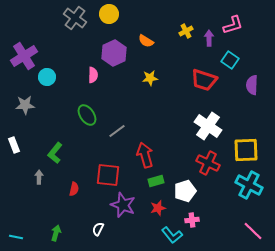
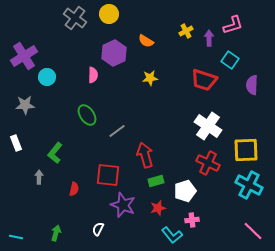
white rectangle: moved 2 px right, 2 px up
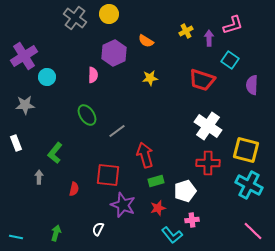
red trapezoid: moved 2 px left
yellow square: rotated 16 degrees clockwise
red cross: rotated 25 degrees counterclockwise
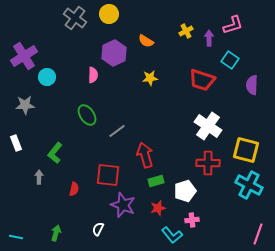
pink line: moved 5 px right, 3 px down; rotated 65 degrees clockwise
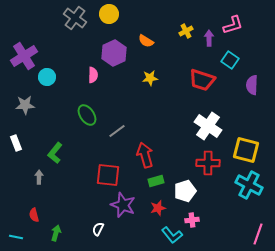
red semicircle: moved 40 px left, 26 px down; rotated 152 degrees clockwise
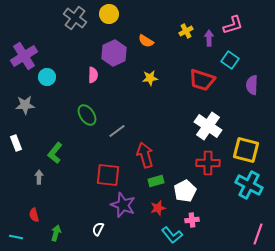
white pentagon: rotated 10 degrees counterclockwise
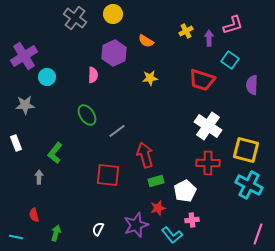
yellow circle: moved 4 px right
purple star: moved 13 px right, 20 px down; rotated 30 degrees clockwise
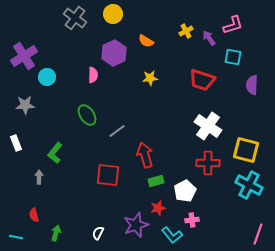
purple arrow: rotated 35 degrees counterclockwise
cyan square: moved 3 px right, 3 px up; rotated 24 degrees counterclockwise
white semicircle: moved 4 px down
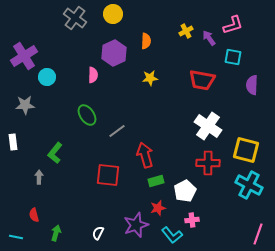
orange semicircle: rotated 119 degrees counterclockwise
red trapezoid: rotated 8 degrees counterclockwise
white rectangle: moved 3 px left, 1 px up; rotated 14 degrees clockwise
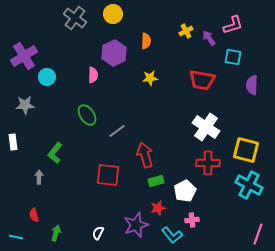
white cross: moved 2 px left, 1 px down
